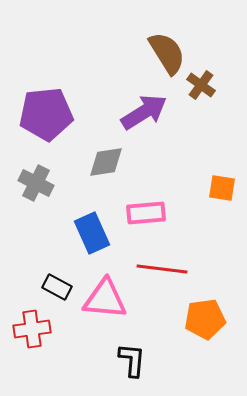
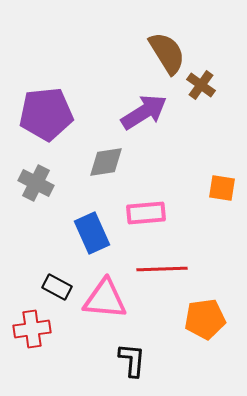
red line: rotated 9 degrees counterclockwise
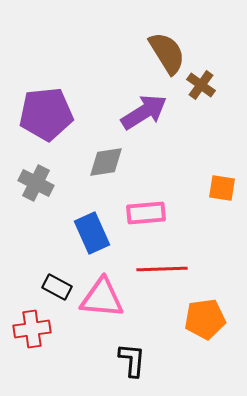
pink triangle: moved 3 px left, 1 px up
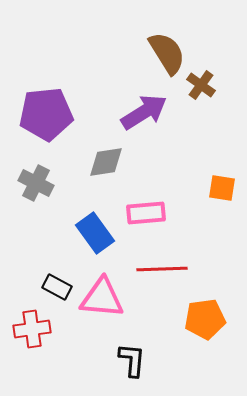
blue rectangle: moved 3 px right; rotated 12 degrees counterclockwise
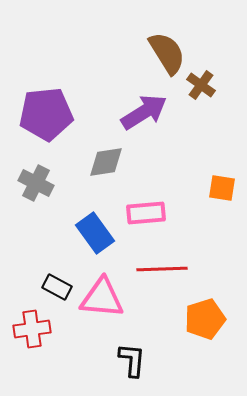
orange pentagon: rotated 9 degrees counterclockwise
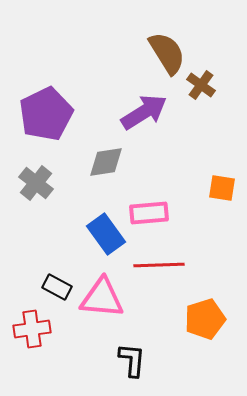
purple pentagon: rotated 20 degrees counterclockwise
gray cross: rotated 12 degrees clockwise
pink rectangle: moved 3 px right
blue rectangle: moved 11 px right, 1 px down
red line: moved 3 px left, 4 px up
